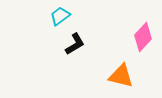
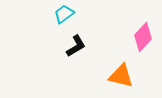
cyan trapezoid: moved 4 px right, 2 px up
black L-shape: moved 1 px right, 2 px down
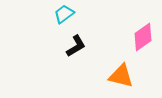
pink diamond: rotated 12 degrees clockwise
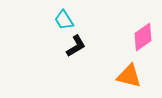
cyan trapezoid: moved 6 px down; rotated 85 degrees counterclockwise
orange triangle: moved 8 px right
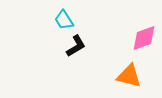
pink diamond: moved 1 px right, 1 px down; rotated 16 degrees clockwise
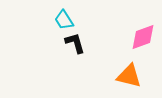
pink diamond: moved 1 px left, 1 px up
black L-shape: moved 1 px left, 3 px up; rotated 75 degrees counterclockwise
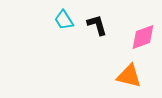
black L-shape: moved 22 px right, 18 px up
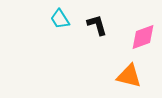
cyan trapezoid: moved 4 px left, 1 px up
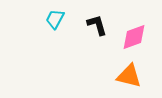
cyan trapezoid: moved 5 px left; rotated 60 degrees clockwise
pink diamond: moved 9 px left
